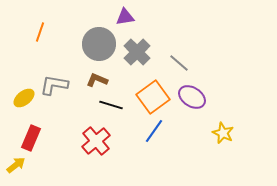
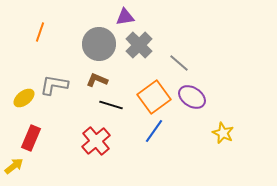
gray cross: moved 2 px right, 7 px up
orange square: moved 1 px right
yellow arrow: moved 2 px left, 1 px down
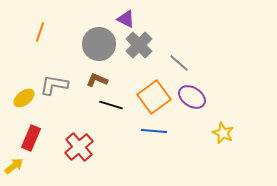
purple triangle: moved 1 px right, 2 px down; rotated 36 degrees clockwise
blue line: rotated 60 degrees clockwise
red cross: moved 17 px left, 6 px down
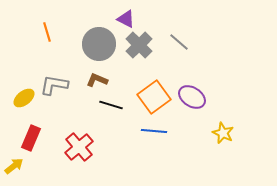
orange line: moved 7 px right; rotated 36 degrees counterclockwise
gray line: moved 21 px up
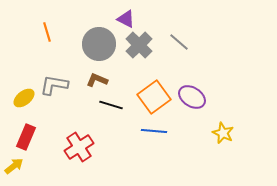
red rectangle: moved 5 px left, 1 px up
red cross: rotated 8 degrees clockwise
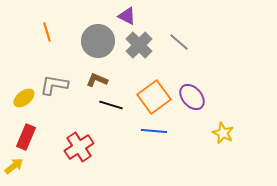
purple triangle: moved 1 px right, 3 px up
gray circle: moved 1 px left, 3 px up
purple ellipse: rotated 16 degrees clockwise
